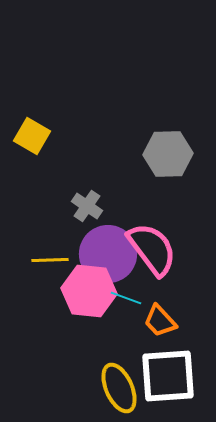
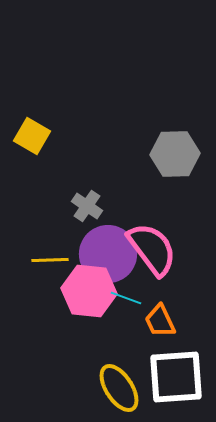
gray hexagon: moved 7 px right
orange trapezoid: rotated 18 degrees clockwise
white square: moved 8 px right, 1 px down
yellow ellipse: rotated 9 degrees counterclockwise
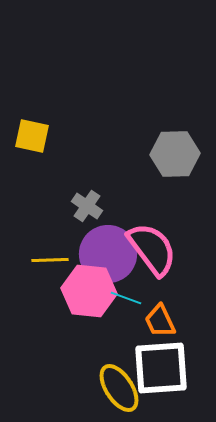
yellow square: rotated 18 degrees counterclockwise
white square: moved 15 px left, 9 px up
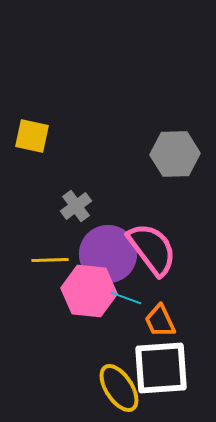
gray cross: moved 11 px left; rotated 20 degrees clockwise
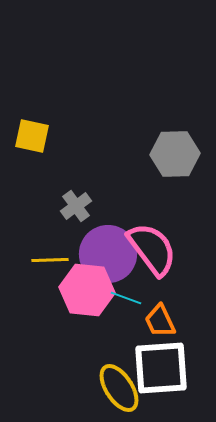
pink hexagon: moved 2 px left, 1 px up
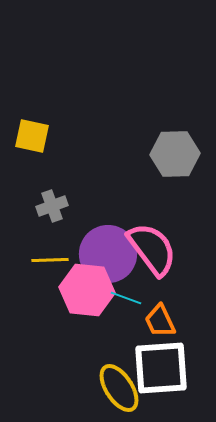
gray cross: moved 24 px left; rotated 16 degrees clockwise
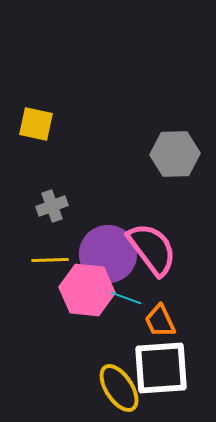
yellow square: moved 4 px right, 12 px up
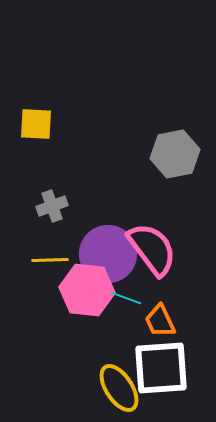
yellow square: rotated 9 degrees counterclockwise
gray hexagon: rotated 9 degrees counterclockwise
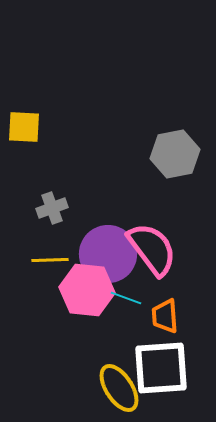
yellow square: moved 12 px left, 3 px down
gray cross: moved 2 px down
orange trapezoid: moved 5 px right, 5 px up; rotated 21 degrees clockwise
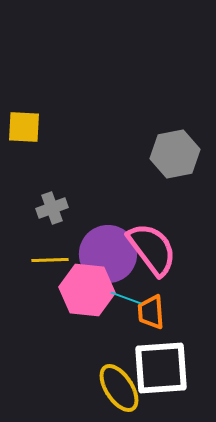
orange trapezoid: moved 14 px left, 4 px up
